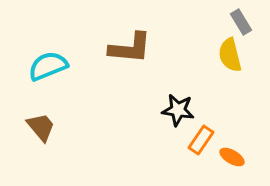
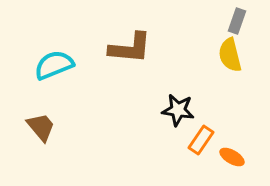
gray rectangle: moved 4 px left, 1 px up; rotated 50 degrees clockwise
cyan semicircle: moved 6 px right, 1 px up
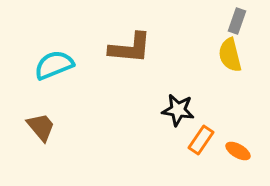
orange ellipse: moved 6 px right, 6 px up
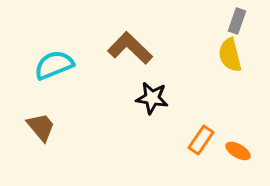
brown L-shape: rotated 141 degrees counterclockwise
black star: moved 26 px left, 12 px up
